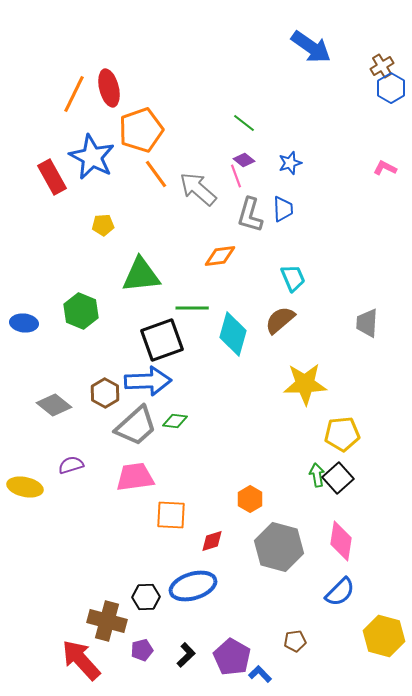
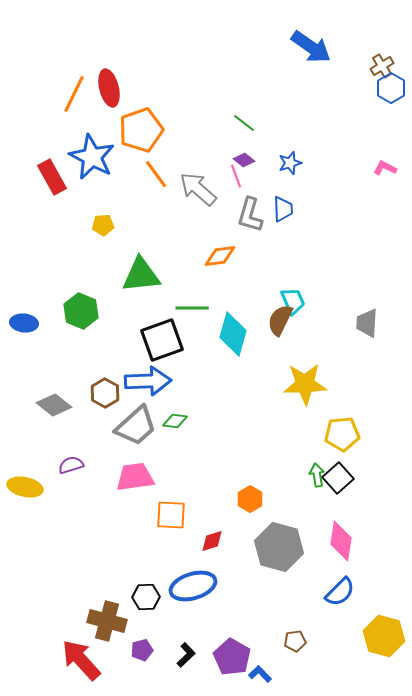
cyan trapezoid at (293, 278): moved 23 px down
brown semicircle at (280, 320): rotated 24 degrees counterclockwise
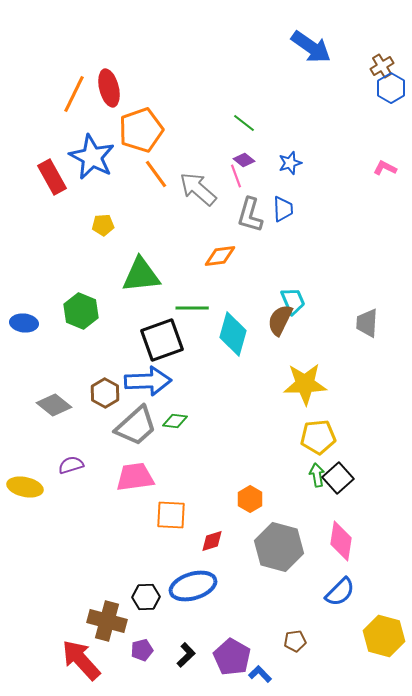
yellow pentagon at (342, 434): moved 24 px left, 3 px down
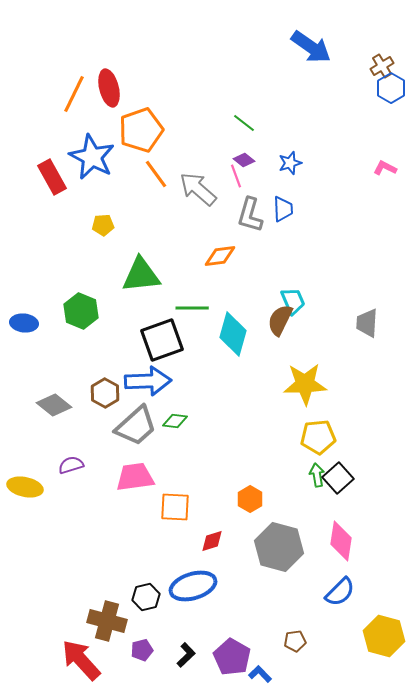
orange square at (171, 515): moved 4 px right, 8 px up
black hexagon at (146, 597): rotated 12 degrees counterclockwise
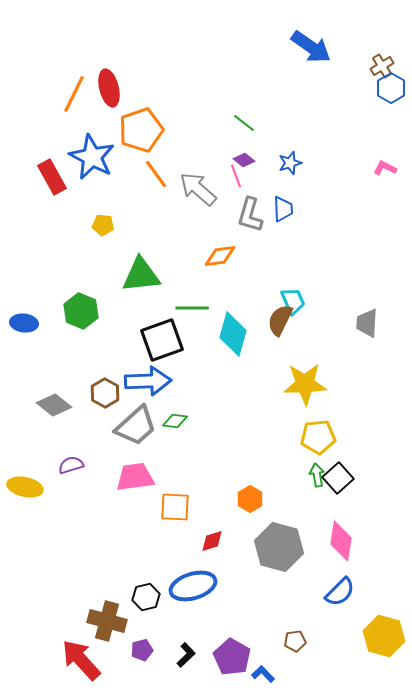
yellow pentagon at (103, 225): rotated 10 degrees clockwise
blue L-shape at (260, 674): moved 3 px right
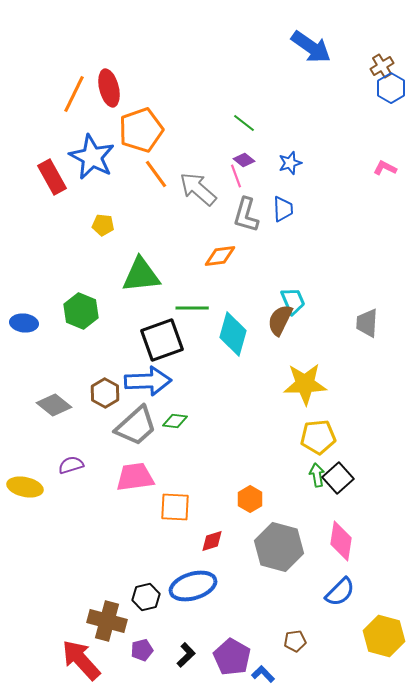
gray L-shape at (250, 215): moved 4 px left
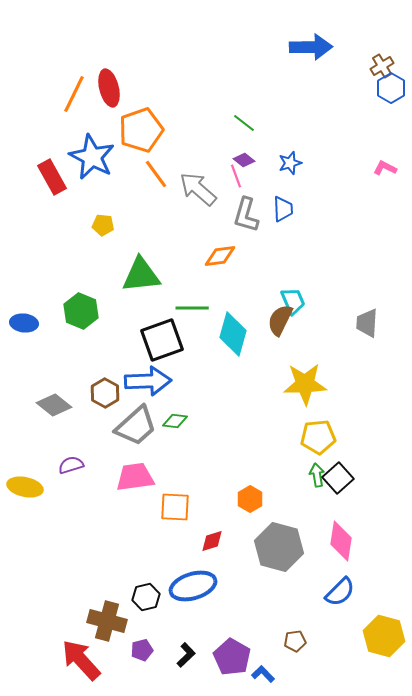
blue arrow at (311, 47): rotated 36 degrees counterclockwise
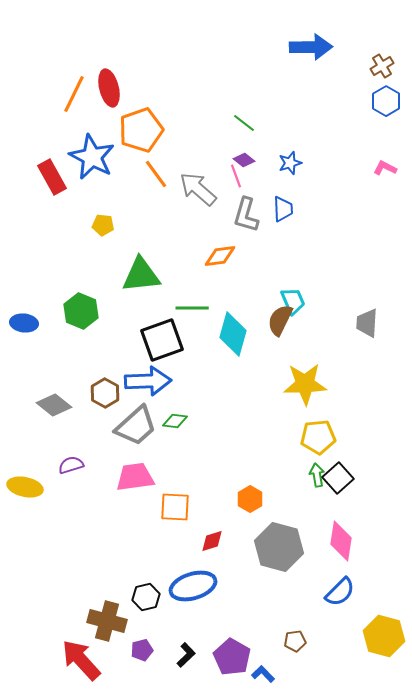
blue hexagon at (391, 88): moved 5 px left, 13 px down
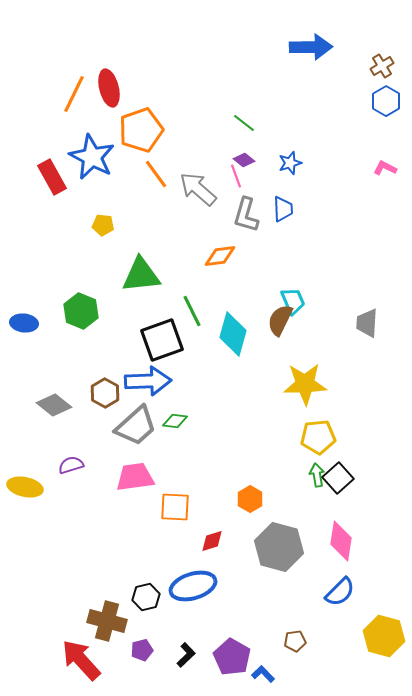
green line at (192, 308): moved 3 px down; rotated 64 degrees clockwise
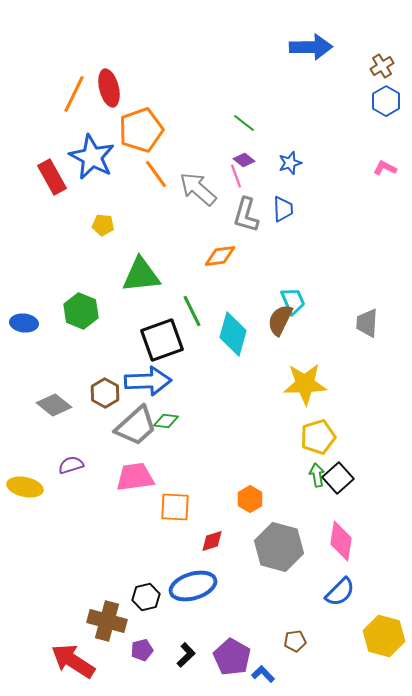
green diamond at (175, 421): moved 9 px left
yellow pentagon at (318, 437): rotated 12 degrees counterclockwise
red arrow at (81, 660): moved 8 px left, 1 px down; rotated 15 degrees counterclockwise
